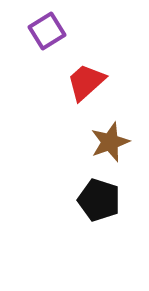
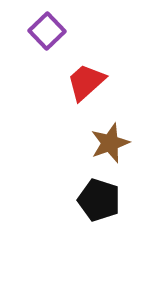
purple square: rotated 12 degrees counterclockwise
brown star: moved 1 px down
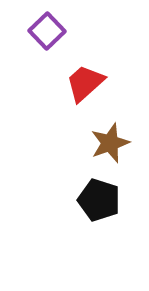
red trapezoid: moved 1 px left, 1 px down
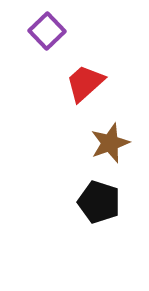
black pentagon: moved 2 px down
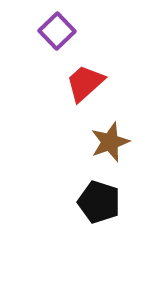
purple square: moved 10 px right
brown star: moved 1 px up
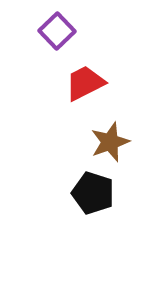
red trapezoid: rotated 15 degrees clockwise
black pentagon: moved 6 px left, 9 px up
